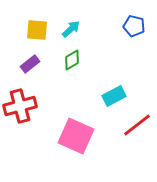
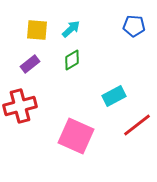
blue pentagon: rotated 10 degrees counterclockwise
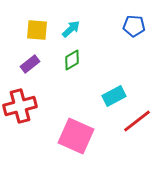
red line: moved 4 px up
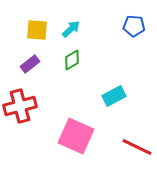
red line: moved 26 px down; rotated 64 degrees clockwise
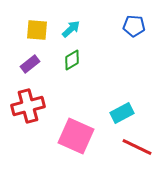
cyan rectangle: moved 8 px right, 17 px down
red cross: moved 8 px right
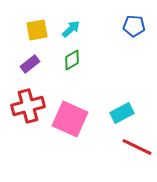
yellow square: rotated 15 degrees counterclockwise
pink square: moved 6 px left, 17 px up
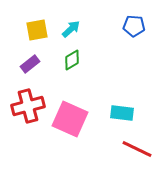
cyan rectangle: rotated 35 degrees clockwise
red line: moved 2 px down
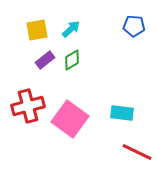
purple rectangle: moved 15 px right, 4 px up
pink square: rotated 12 degrees clockwise
red line: moved 3 px down
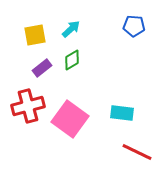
yellow square: moved 2 px left, 5 px down
purple rectangle: moved 3 px left, 8 px down
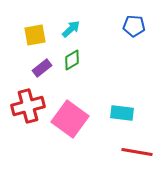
red line: rotated 16 degrees counterclockwise
